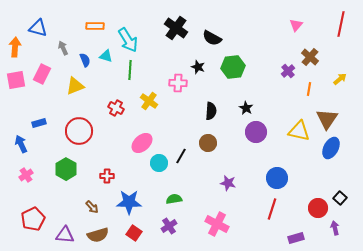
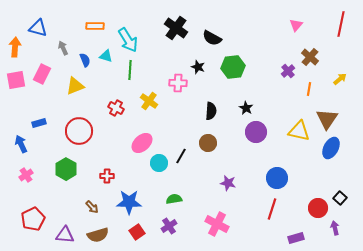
red square at (134, 233): moved 3 px right, 1 px up; rotated 21 degrees clockwise
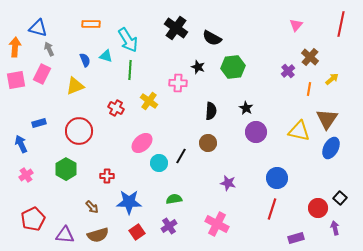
orange rectangle at (95, 26): moved 4 px left, 2 px up
gray arrow at (63, 48): moved 14 px left, 1 px down
yellow arrow at (340, 79): moved 8 px left
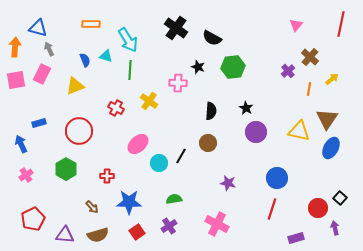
pink ellipse at (142, 143): moved 4 px left, 1 px down
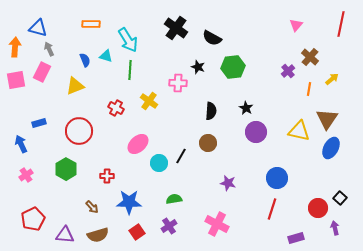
pink rectangle at (42, 74): moved 2 px up
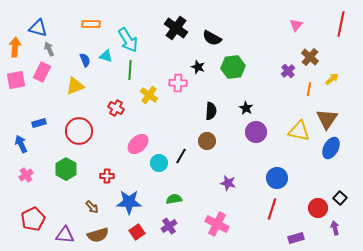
yellow cross at (149, 101): moved 6 px up
brown circle at (208, 143): moved 1 px left, 2 px up
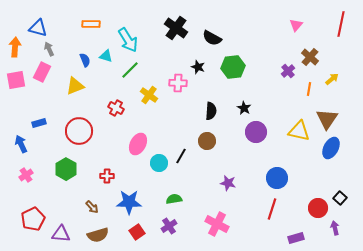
green line at (130, 70): rotated 42 degrees clockwise
black star at (246, 108): moved 2 px left
pink ellipse at (138, 144): rotated 20 degrees counterclockwise
purple triangle at (65, 235): moved 4 px left, 1 px up
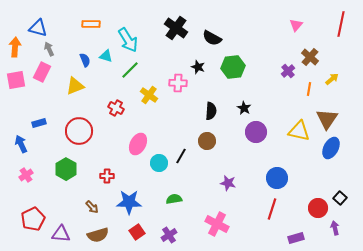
purple cross at (169, 226): moved 9 px down
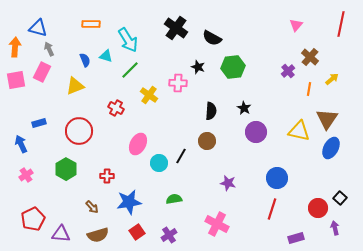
blue star at (129, 202): rotated 10 degrees counterclockwise
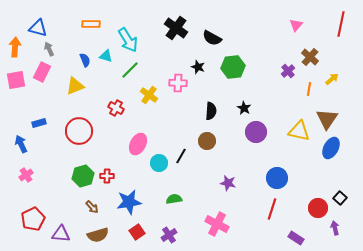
green hexagon at (66, 169): moved 17 px right, 7 px down; rotated 15 degrees clockwise
purple rectangle at (296, 238): rotated 49 degrees clockwise
